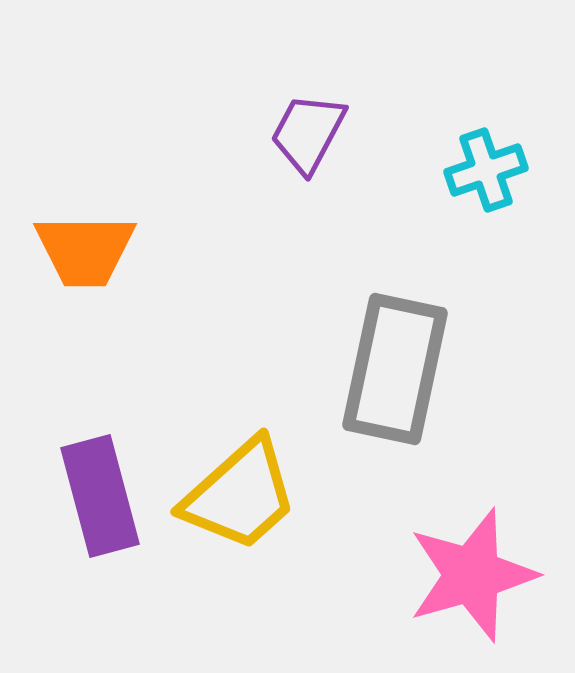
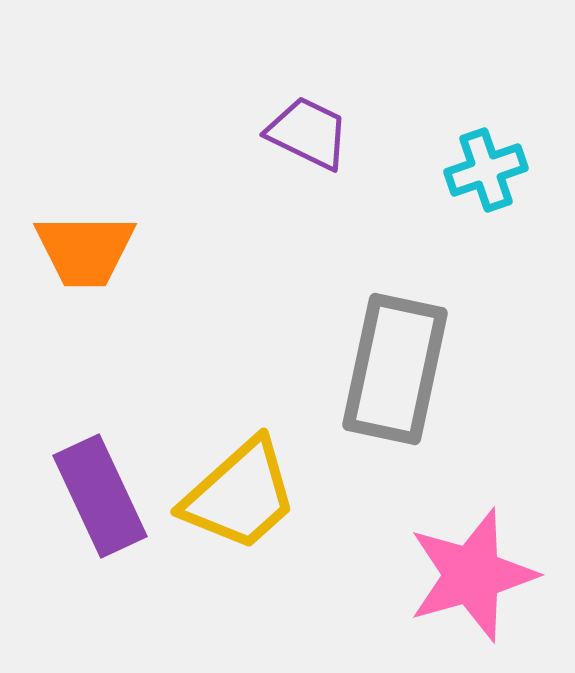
purple trapezoid: rotated 88 degrees clockwise
purple rectangle: rotated 10 degrees counterclockwise
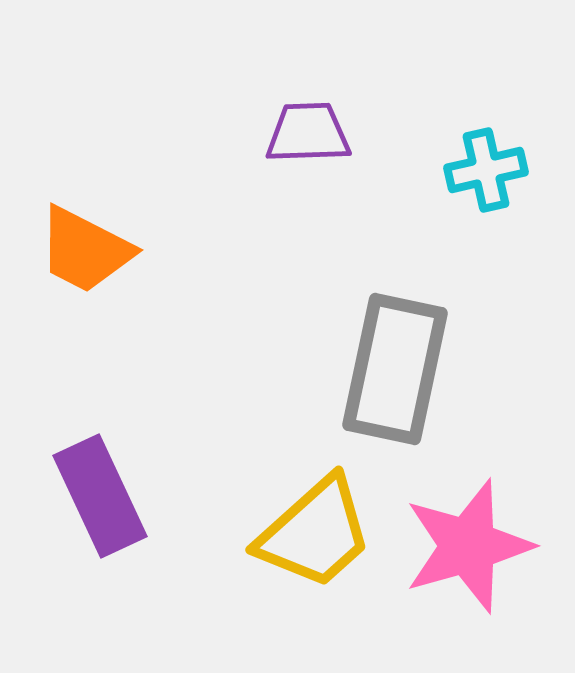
purple trapezoid: rotated 28 degrees counterclockwise
cyan cross: rotated 6 degrees clockwise
orange trapezoid: rotated 27 degrees clockwise
yellow trapezoid: moved 75 px right, 38 px down
pink star: moved 4 px left, 29 px up
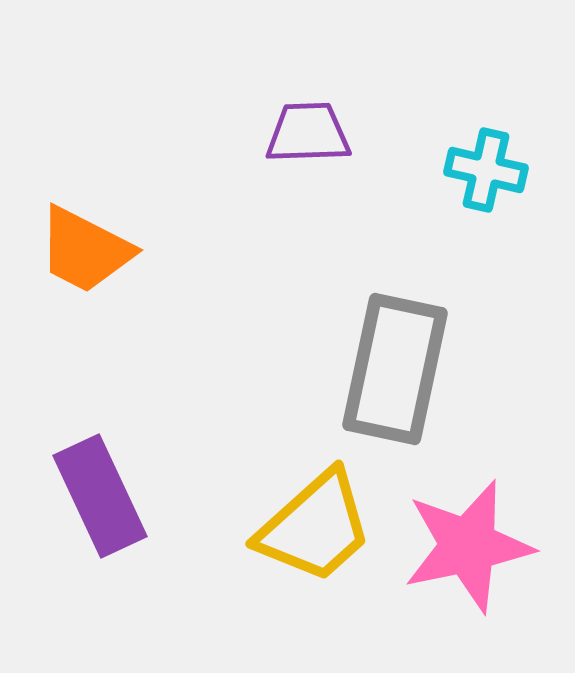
cyan cross: rotated 26 degrees clockwise
yellow trapezoid: moved 6 px up
pink star: rotated 4 degrees clockwise
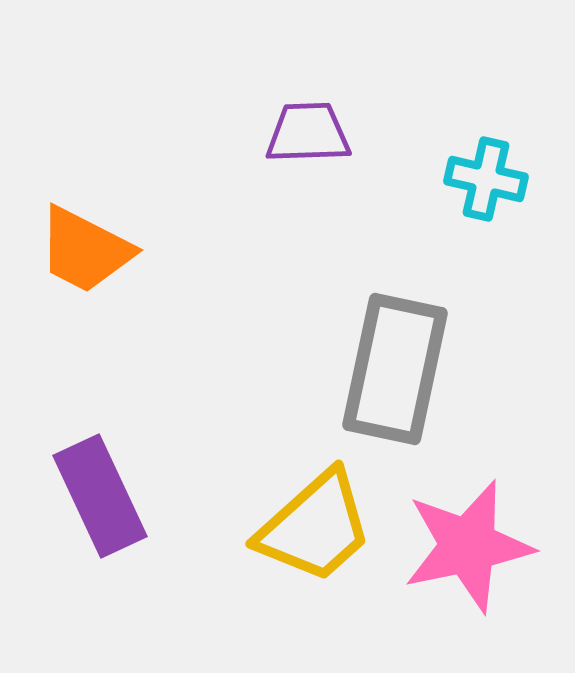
cyan cross: moved 9 px down
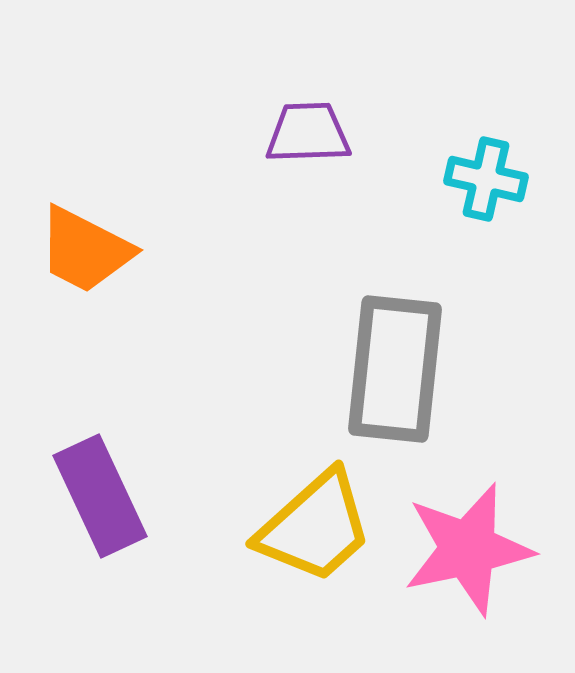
gray rectangle: rotated 6 degrees counterclockwise
pink star: moved 3 px down
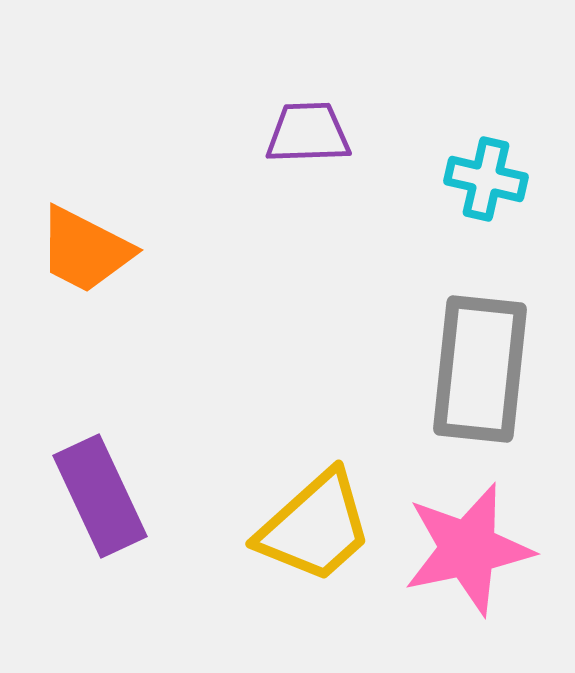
gray rectangle: moved 85 px right
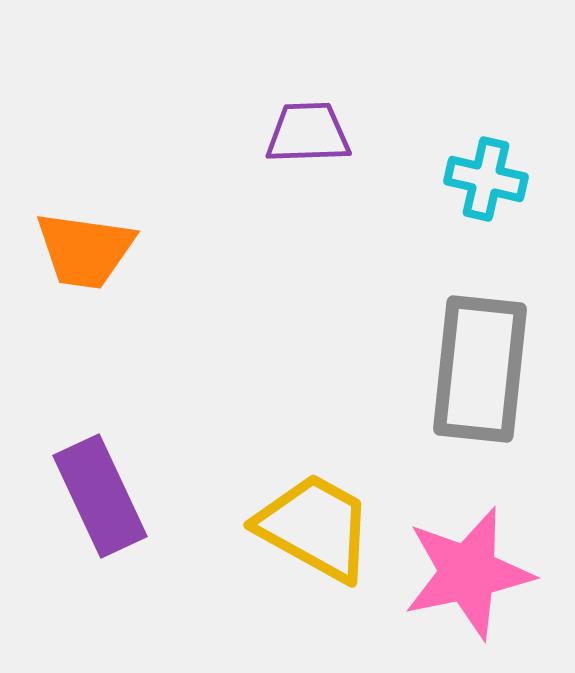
orange trapezoid: rotated 19 degrees counterclockwise
yellow trapezoid: rotated 109 degrees counterclockwise
pink star: moved 24 px down
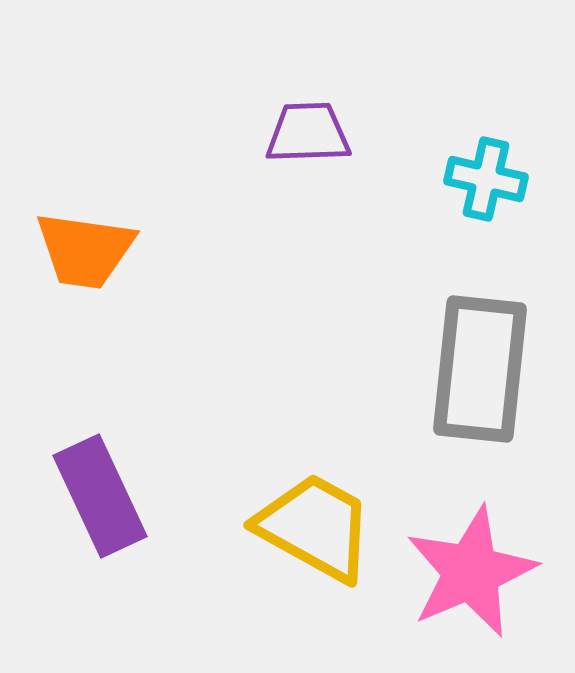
pink star: moved 3 px right, 1 px up; rotated 11 degrees counterclockwise
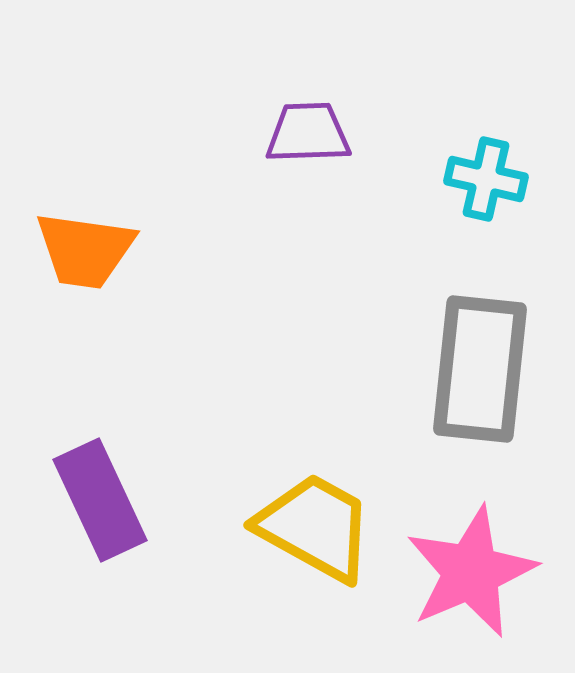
purple rectangle: moved 4 px down
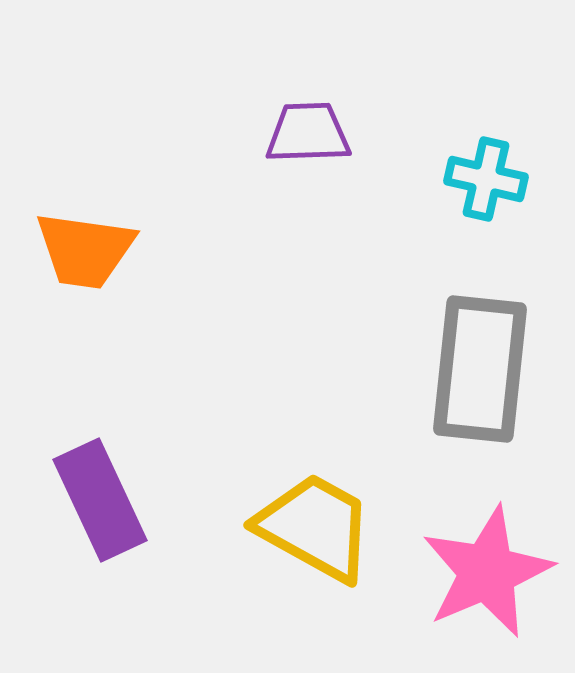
pink star: moved 16 px right
